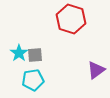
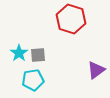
gray square: moved 3 px right
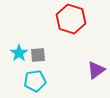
cyan pentagon: moved 2 px right, 1 px down
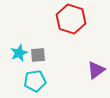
cyan star: rotated 12 degrees clockwise
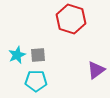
cyan star: moved 2 px left, 2 px down
cyan pentagon: moved 1 px right; rotated 10 degrees clockwise
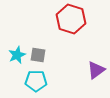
gray square: rotated 14 degrees clockwise
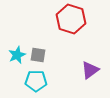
purple triangle: moved 6 px left
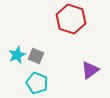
gray square: moved 2 px left, 1 px down; rotated 14 degrees clockwise
cyan pentagon: moved 1 px right, 2 px down; rotated 20 degrees clockwise
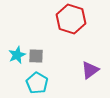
gray square: rotated 21 degrees counterclockwise
cyan pentagon: rotated 10 degrees clockwise
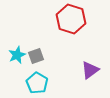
gray square: rotated 21 degrees counterclockwise
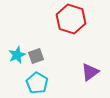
purple triangle: moved 2 px down
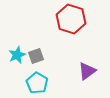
purple triangle: moved 3 px left, 1 px up
